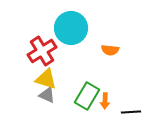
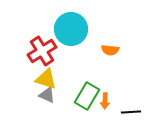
cyan circle: moved 1 px down
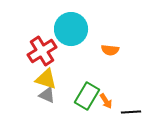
orange arrow: moved 1 px right; rotated 35 degrees counterclockwise
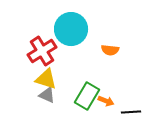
orange arrow: rotated 35 degrees counterclockwise
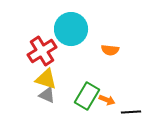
orange arrow: moved 1 px right, 1 px up
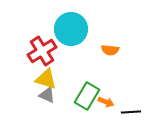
orange arrow: moved 1 px left, 2 px down
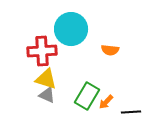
red cross: rotated 28 degrees clockwise
orange arrow: rotated 112 degrees clockwise
